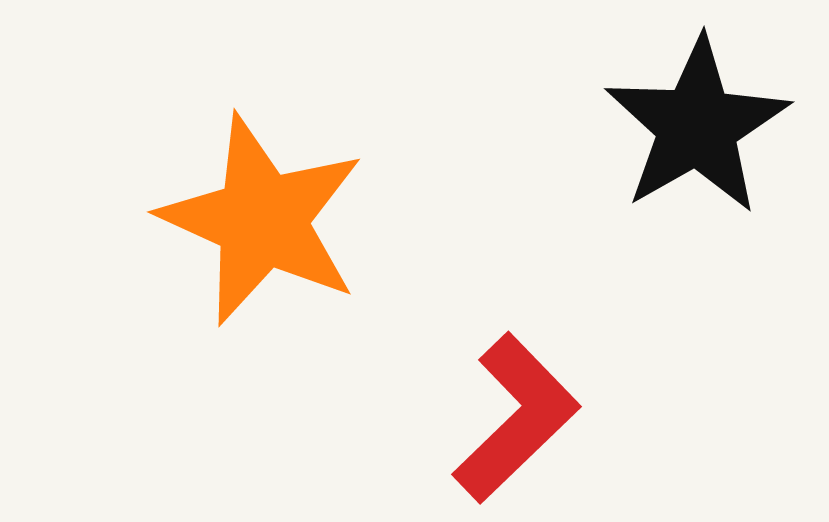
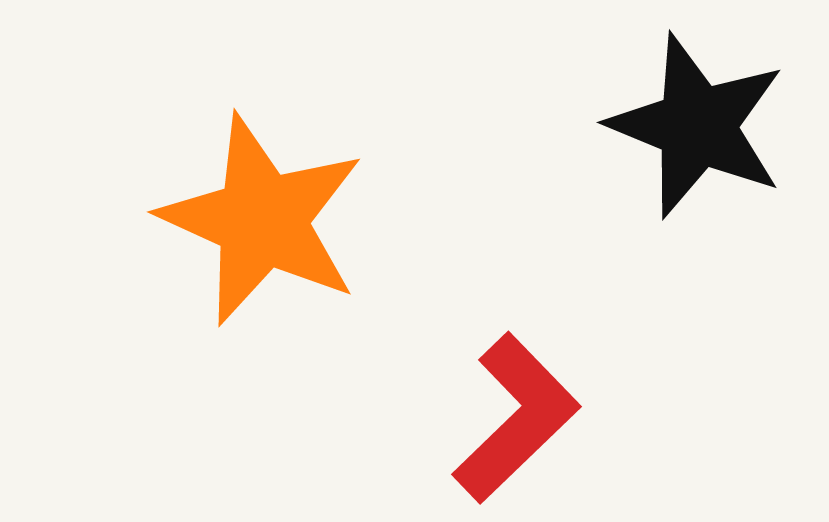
black star: rotated 20 degrees counterclockwise
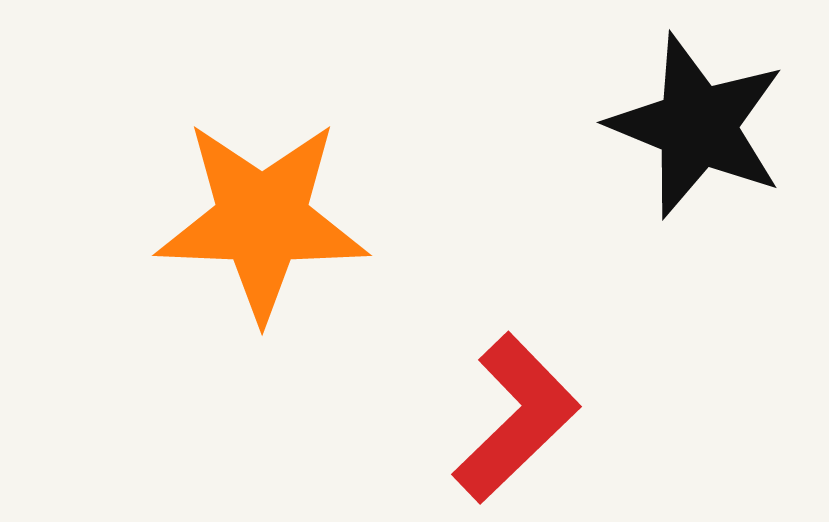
orange star: rotated 22 degrees counterclockwise
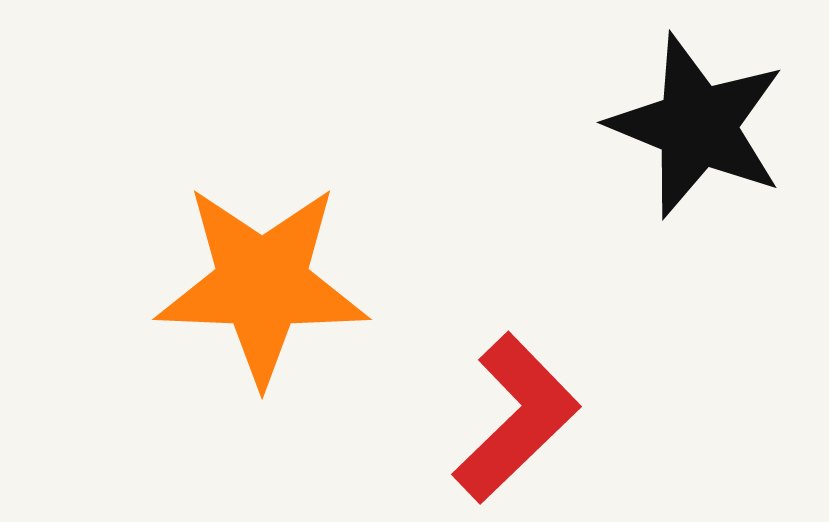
orange star: moved 64 px down
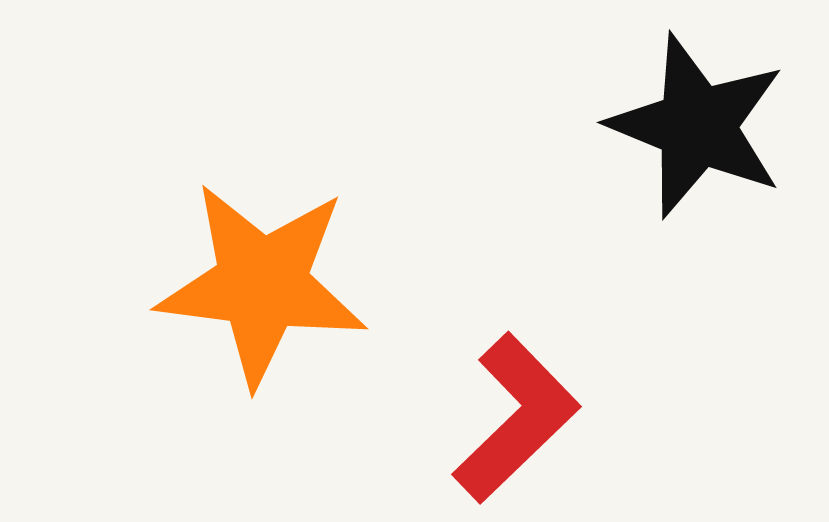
orange star: rotated 5 degrees clockwise
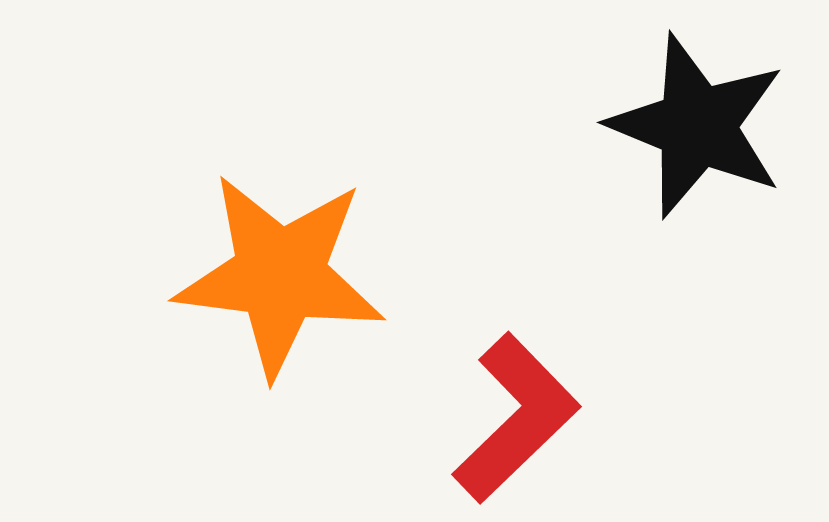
orange star: moved 18 px right, 9 px up
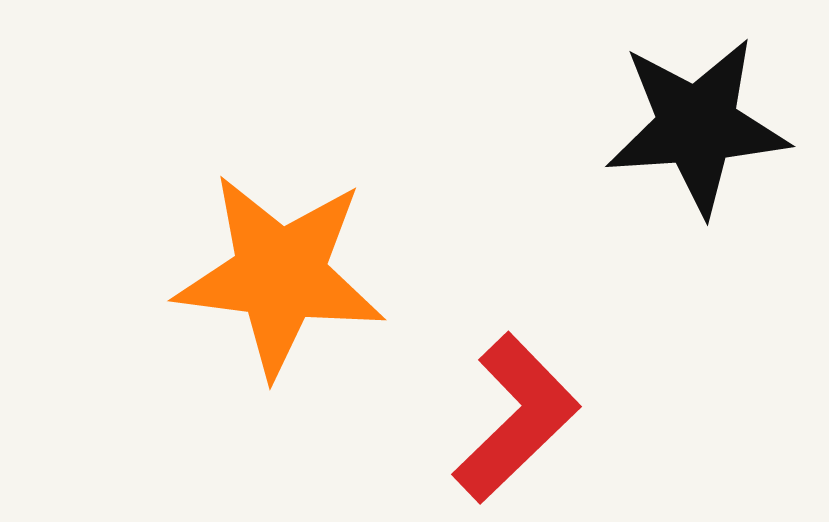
black star: rotated 26 degrees counterclockwise
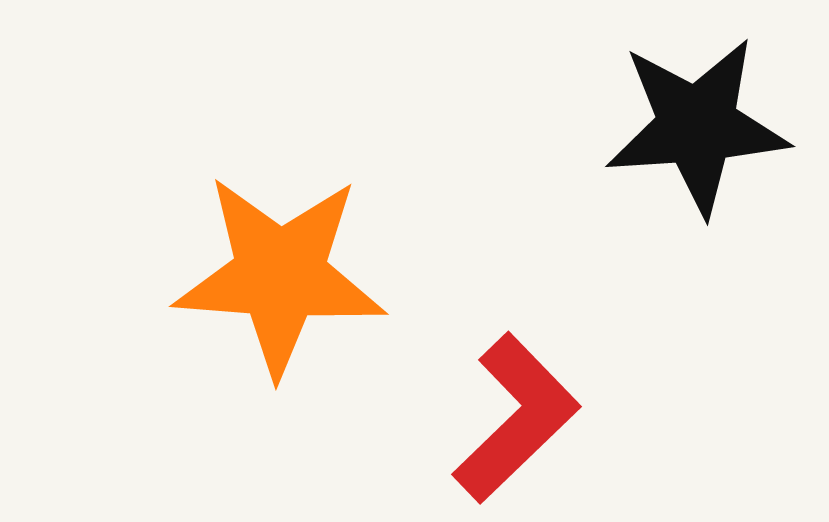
orange star: rotated 3 degrees counterclockwise
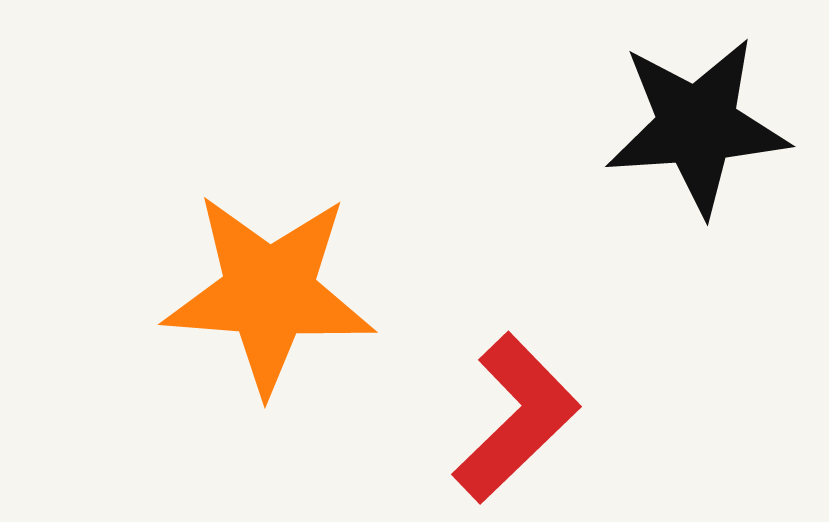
orange star: moved 11 px left, 18 px down
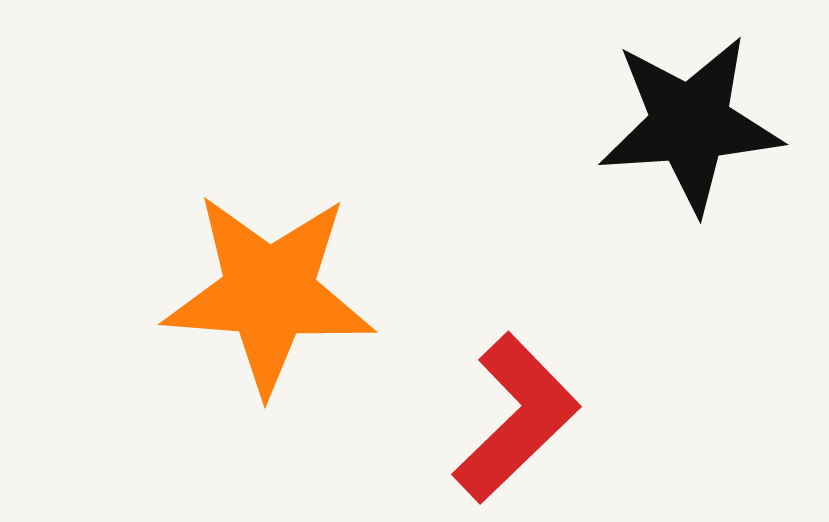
black star: moved 7 px left, 2 px up
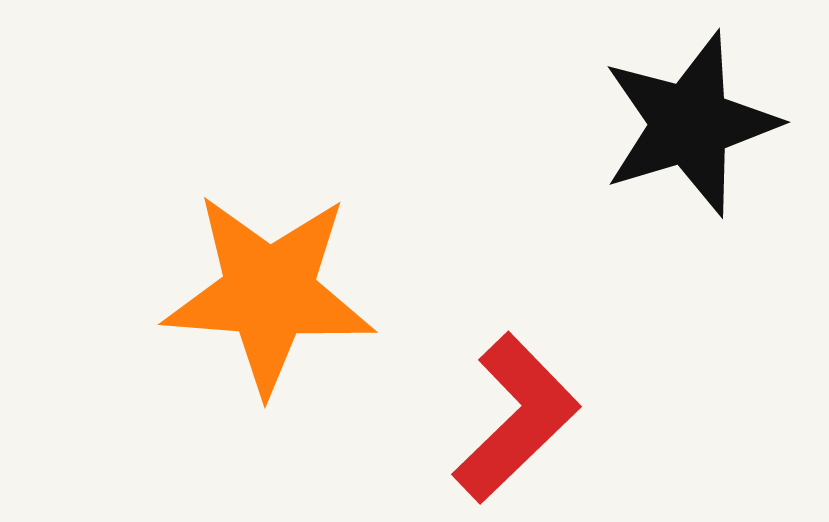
black star: rotated 13 degrees counterclockwise
